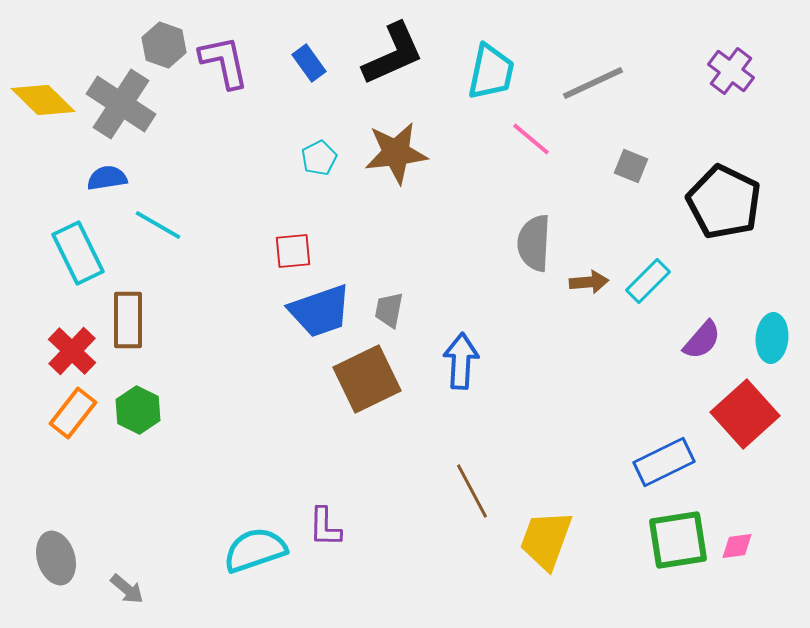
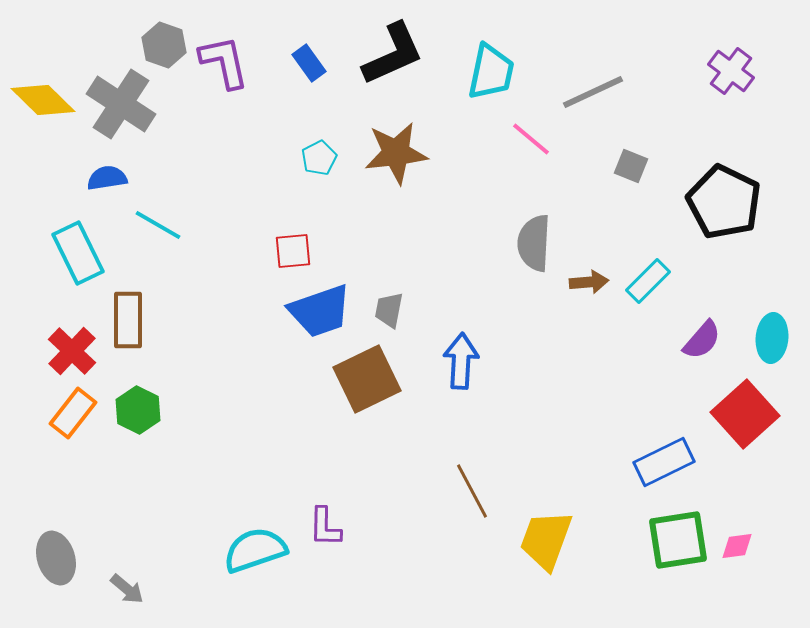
gray line at (593, 83): moved 9 px down
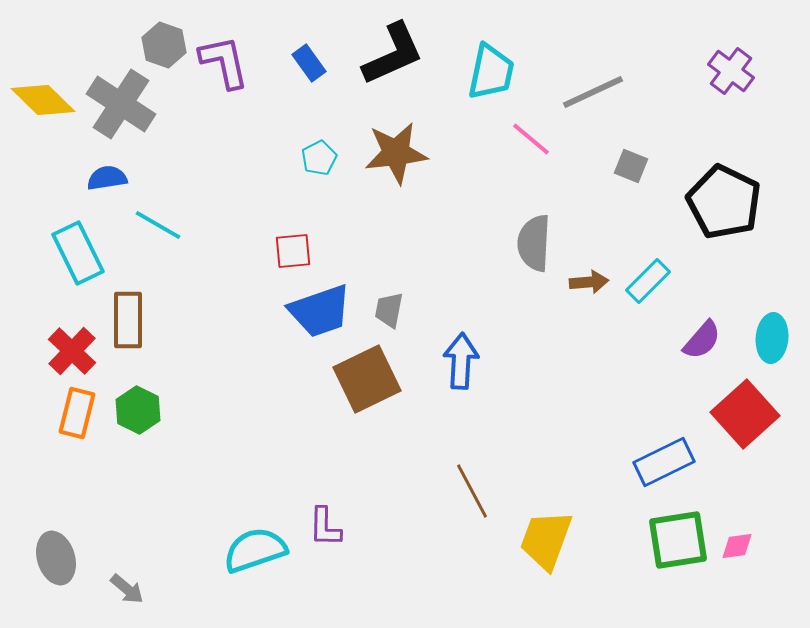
orange rectangle at (73, 413): moved 4 px right; rotated 24 degrees counterclockwise
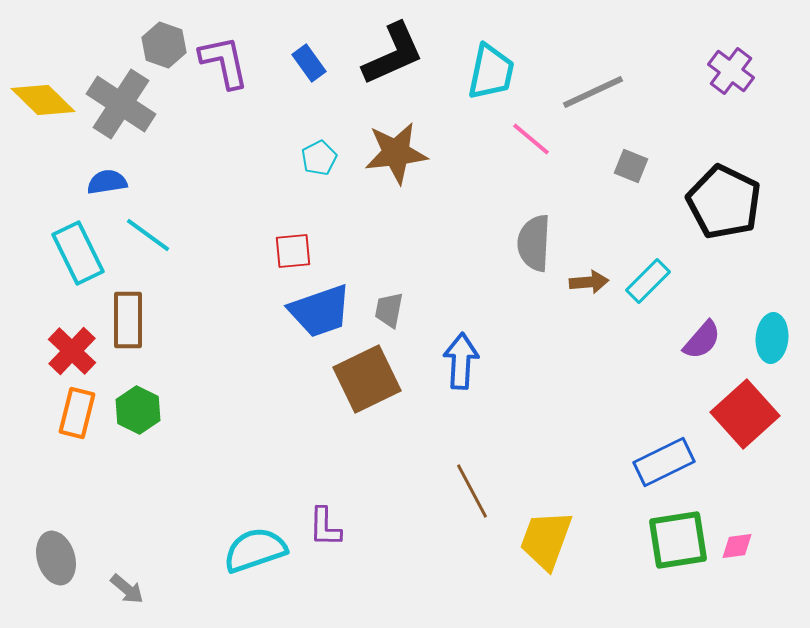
blue semicircle at (107, 178): moved 4 px down
cyan line at (158, 225): moved 10 px left, 10 px down; rotated 6 degrees clockwise
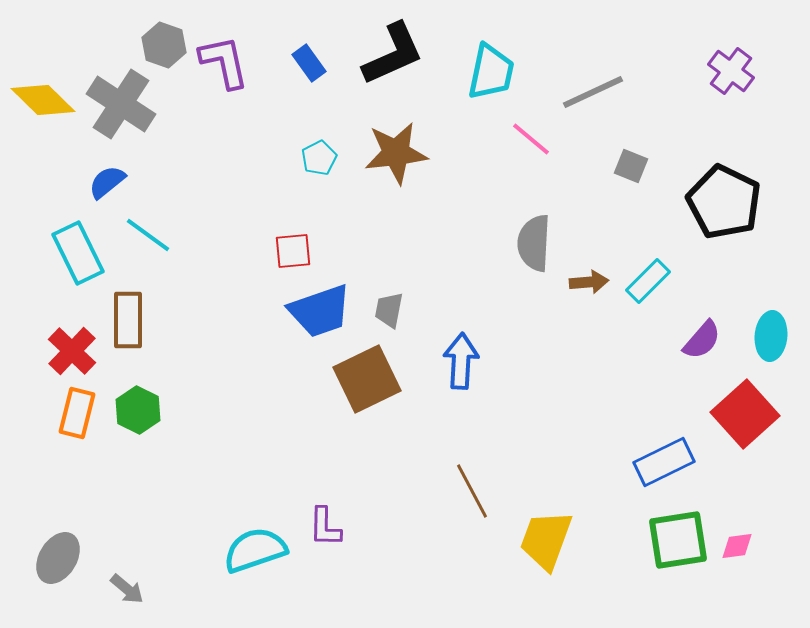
blue semicircle at (107, 182): rotated 30 degrees counterclockwise
cyan ellipse at (772, 338): moved 1 px left, 2 px up
gray ellipse at (56, 558): moved 2 px right; rotated 48 degrees clockwise
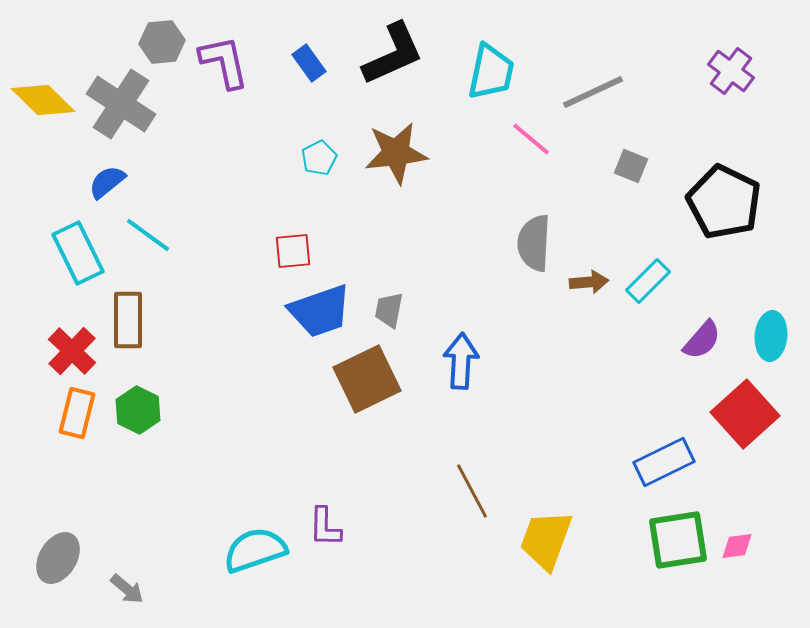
gray hexagon at (164, 45): moved 2 px left, 3 px up; rotated 24 degrees counterclockwise
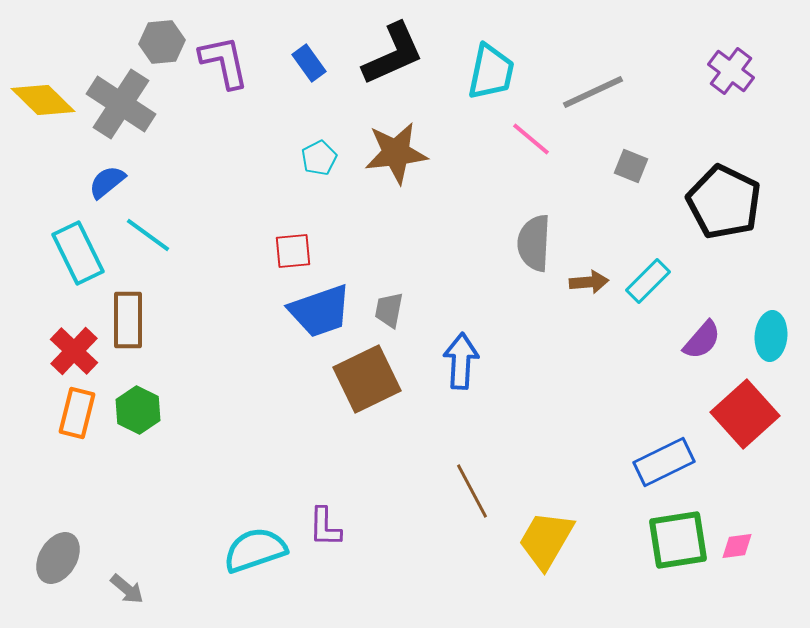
red cross at (72, 351): moved 2 px right
yellow trapezoid at (546, 540): rotated 10 degrees clockwise
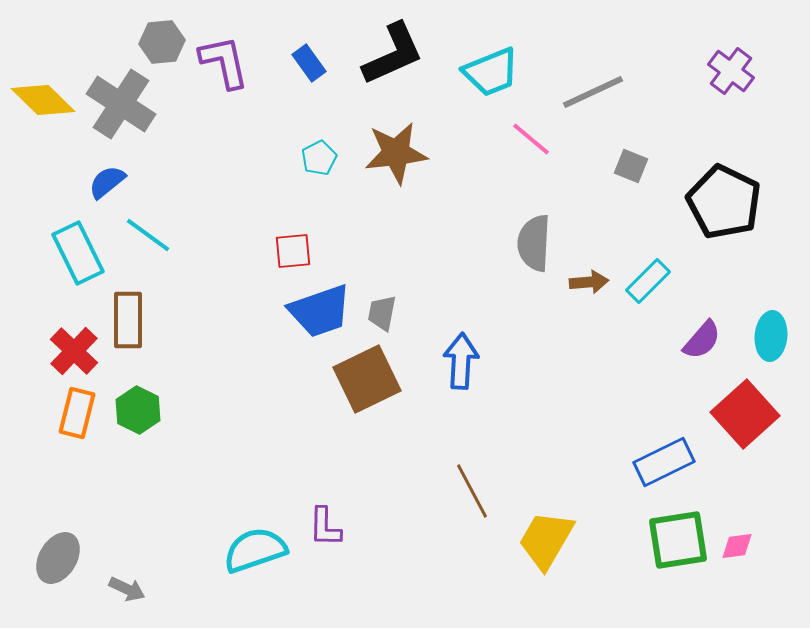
cyan trapezoid at (491, 72): rotated 56 degrees clockwise
gray trapezoid at (389, 310): moved 7 px left, 3 px down
gray arrow at (127, 589): rotated 15 degrees counterclockwise
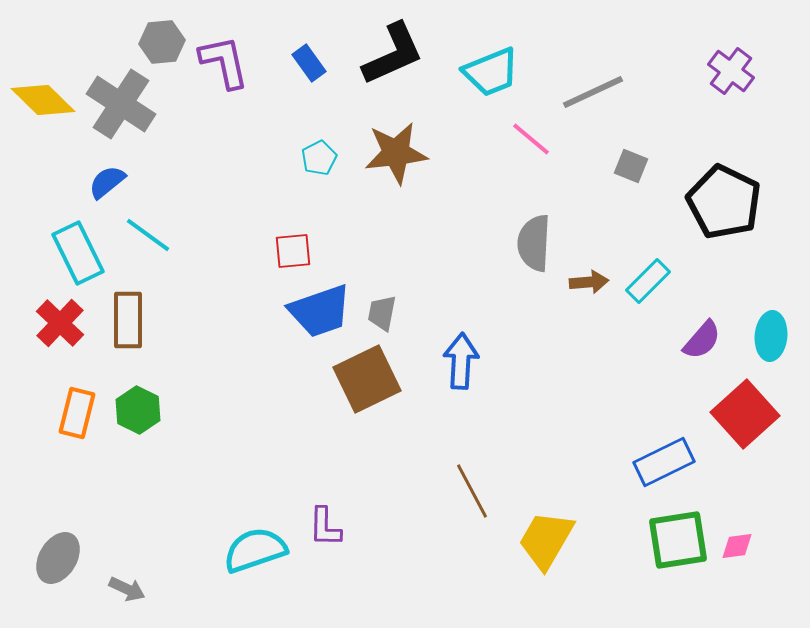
red cross at (74, 351): moved 14 px left, 28 px up
